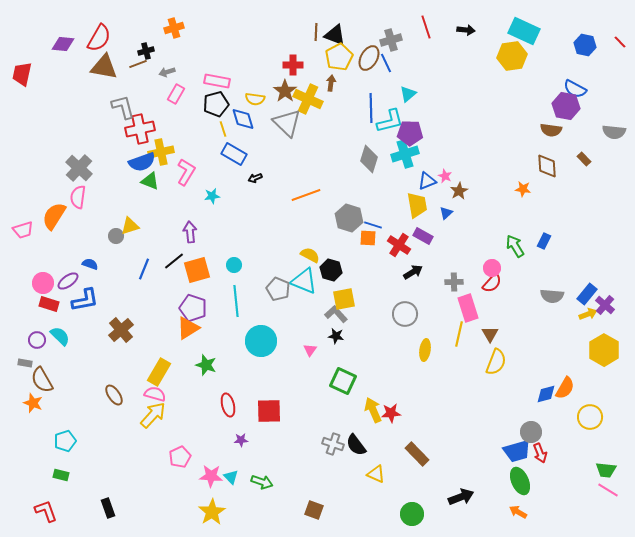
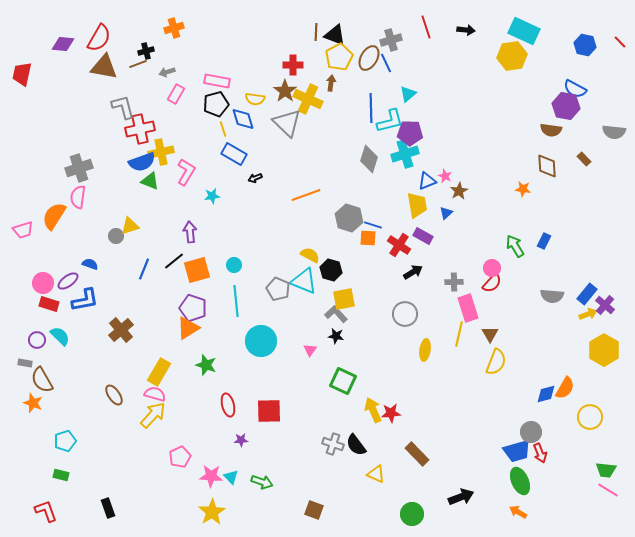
gray cross at (79, 168): rotated 28 degrees clockwise
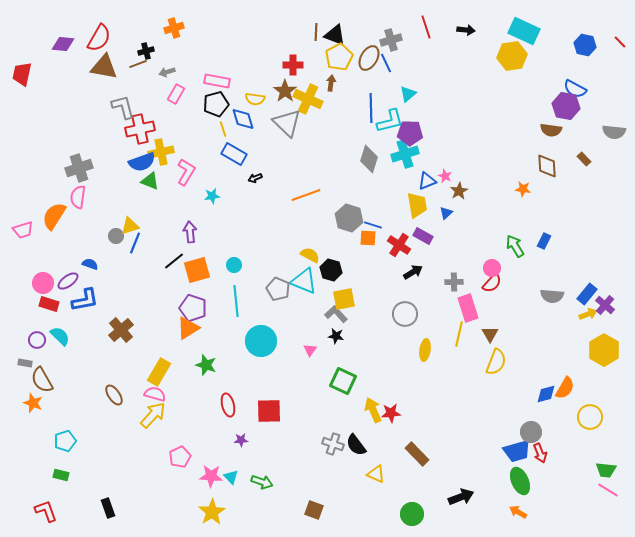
blue line at (144, 269): moved 9 px left, 26 px up
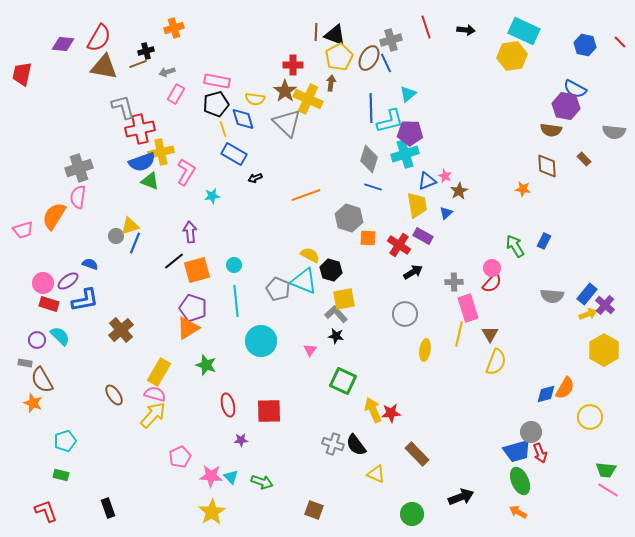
blue line at (373, 225): moved 38 px up
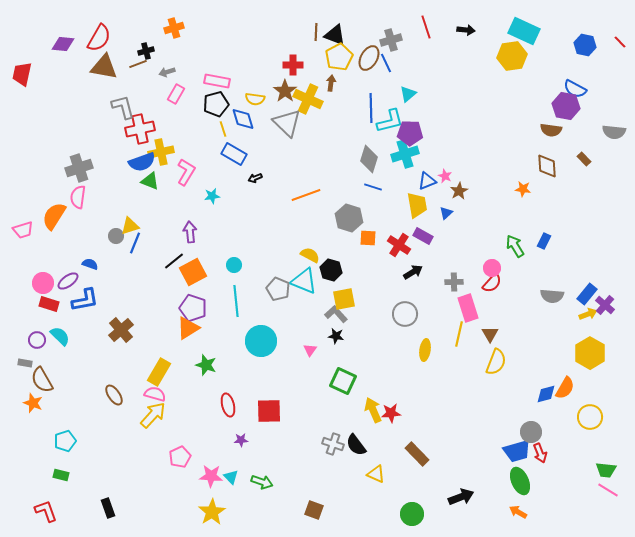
orange square at (197, 270): moved 4 px left, 2 px down; rotated 12 degrees counterclockwise
yellow hexagon at (604, 350): moved 14 px left, 3 px down
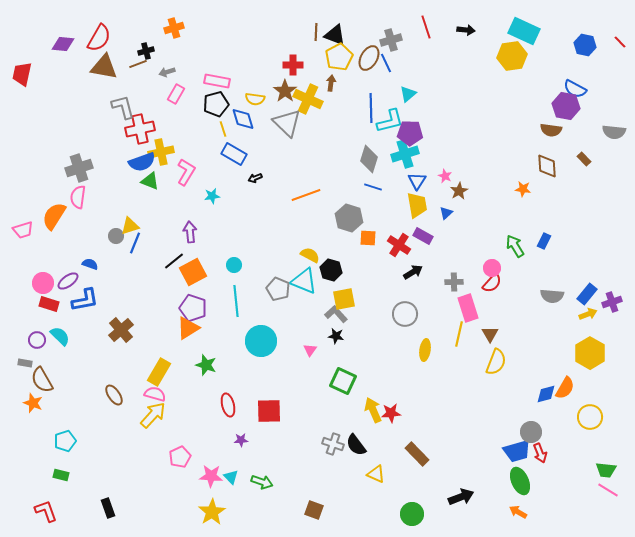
blue triangle at (427, 181): moved 10 px left; rotated 36 degrees counterclockwise
purple cross at (605, 305): moved 7 px right, 3 px up; rotated 30 degrees clockwise
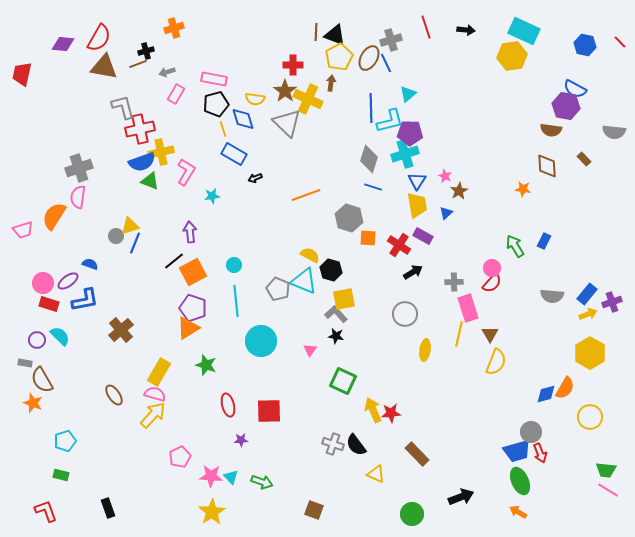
pink rectangle at (217, 81): moved 3 px left, 2 px up
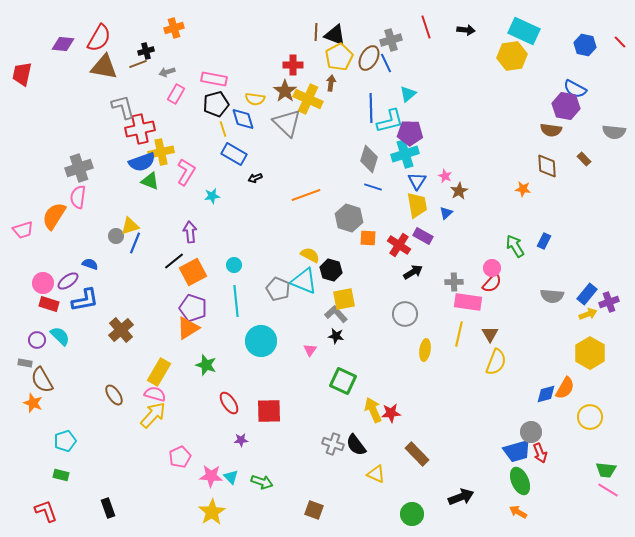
purple cross at (612, 302): moved 3 px left
pink rectangle at (468, 308): moved 6 px up; rotated 64 degrees counterclockwise
red ellipse at (228, 405): moved 1 px right, 2 px up; rotated 20 degrees counterclockwise
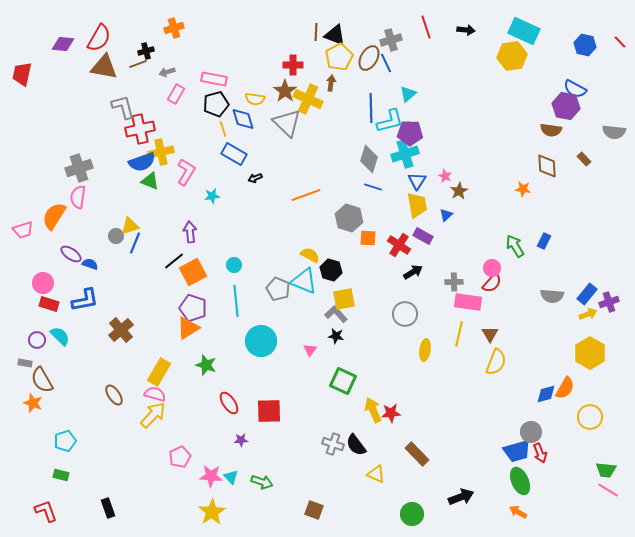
blue triangle at (446, 213): moved 2 px down
purple ellipse at (68, 281): moved 3 px right, 27 px up; rotated 70 degrees clockwise
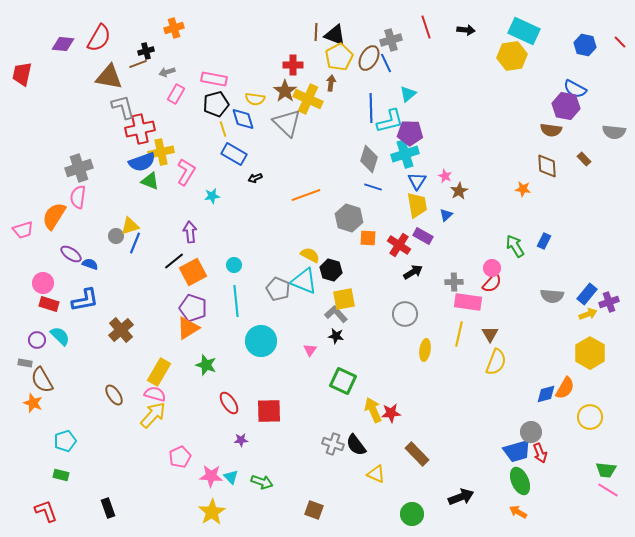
brown triangle at (104, 67): moved 5 px right, 10 px down
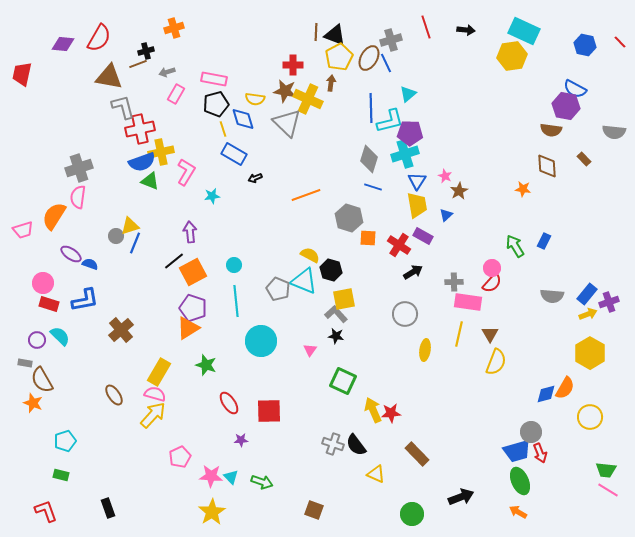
brown star at (285, 91): rotated 25 degrees counterclockwise
